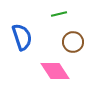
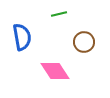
blue semicircle: rotated 8 degrees clockwise
brown circle: moved 11 px right
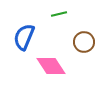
blue semicircle: moved 2 px right; rotated 148 degrees counterclockwise
pink diamond: moved 4 px left, 5 px up
